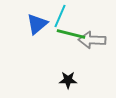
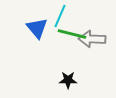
blue triangle: moved 4 px down; rotated 30 degrees counterclockwise
green line: moved 1 px right
gray arrow: moved 1 px up
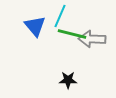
blue triangle: moved 2 px left, 2 px up
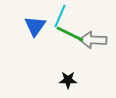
blue triangle: rotated 15 degrees clockwise
green line: moved 2 px left; rotated 12 degrees clockwise
gray arrow: moved 1 px right, 1 px down
